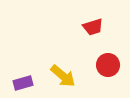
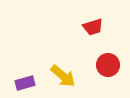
purple rectangle: moved 2 px right
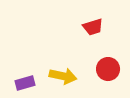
red circle: moved 4 px down
yellow arrow: rotated 28 degrees counterclockwise
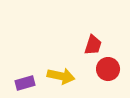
red trapezoid: moved 18 px down; rotated 55 degrees counterclockwise
yellow arrow: moved 2 px left
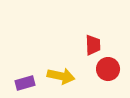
red trapezoid: rotated 20 degrees counterclockwise
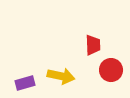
red circle: moved 3 px right, 1 px down
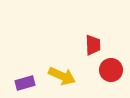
yellow arrow: moved 1 px right; rotated 12 degrees clockwise
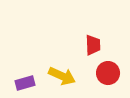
red circle: moved 3 px left, 3 px down
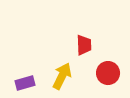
red trapezoid: moved 9 px left
yellow arrow: rotated 88 degrees counterclockwise
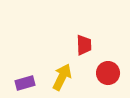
yellow arrow: moved 1 px down
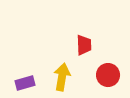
red circle: moved 2 px down
yellow arrow: rotated 16 degrees counterclockwise
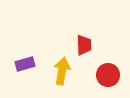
yellow arrow: moved 6 px up
purple rectangle: moved 19 px up
